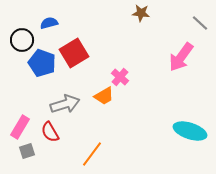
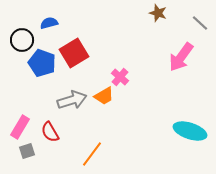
brown star: moved 17 px right; rotated 12 degrees clockwise
gray arrow: moved 7 px right, 4 px up
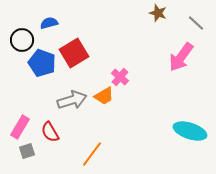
gray line: moved 4 px left
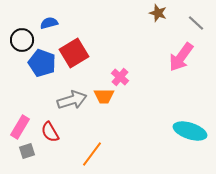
orange trapezoid: rotated 30 degrees clockwise
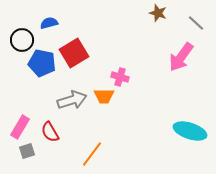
blue pentagon: rotated 8 degrees counterclockwise
pink cross: rotated 24 degrees counterclockwise
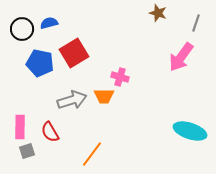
gray line: rotated 66 degrees clockwise
black circle: moved 11 px up
blue pentagon: moved 2 px left
pink rectangle: rotated 30 degrees counterclockwise
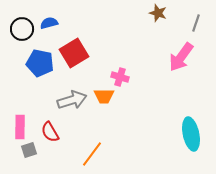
cyan ellipse: moved 1 px right, 3 px down; rotated 60 degrees clockwise
gray square: moved 2 px right, 1 px up
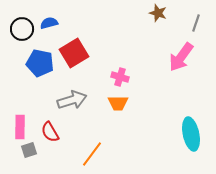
orange trapezoid: moved 14 px right, 7 px down
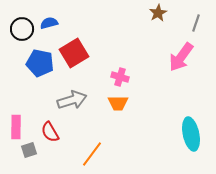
brown star: rotated 24 degrees clockwise
pink rectangle: moved 4 px left
